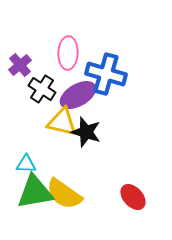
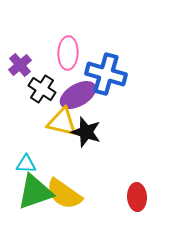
green triangle: rotated 9 degrees counterclockwise
red ellipse: moved 4 px right; rotated 40 degrees clockwise
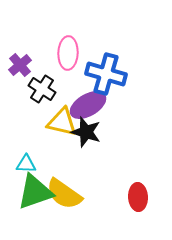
purple ellipse: moved 10 px right, 10 px down
red ellipse: moved 1 px right
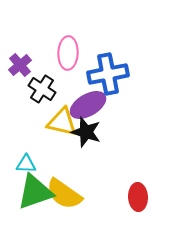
blue cross: moved 2 px right; rotated 27 degrees counterclockwise
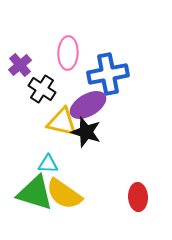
cyan triangle: moved 22 px right
green triangle: moved 1 px down; rotated 36 degrees clockwise
